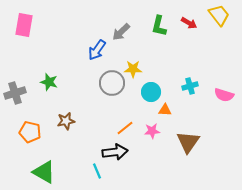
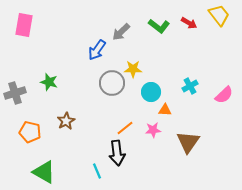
green L-shape: rotated 65 degrees counterclockwise
cyan cross: rotated 14 degrees counterclockwise
pink semicircle: rotated 60 degrees counterclockwise
brown star: rotated 18 degrees counterclockwise
pink star: moved 1 px right, 1 px up
black arrow: moved 2 px right, 1 px down; rotated 90 degrees clockwise
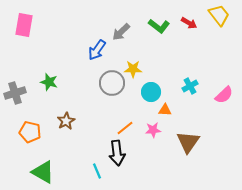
green triangle: moved 1 px left
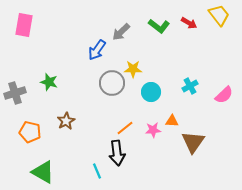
orange triangle: moved 7 px right, 11 px down
brown triangle: moved 5 px right
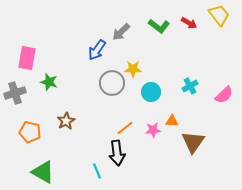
pink rectangle: moved 3 px right, 33 px down
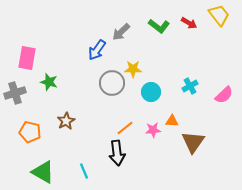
cyan line: moved 13 px left
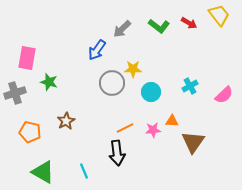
gray arrow: moved 1 px right, 3 px up
orange line: rotated 12 degrees clockwise
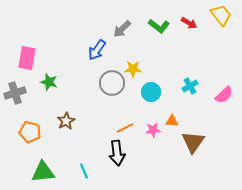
yellow trapezoid: moved 2 px right
green triangle: rotated 35 degrees counterclockwise
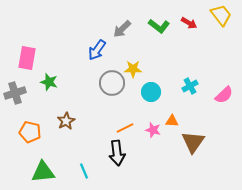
pink star: rotated 21 degrees clockwise
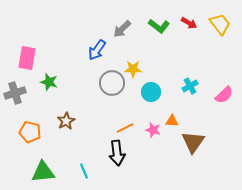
yellow trapezoid: moved 1 px left, 9 px down
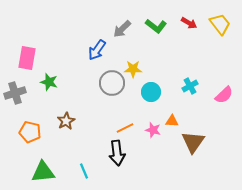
green L-shape: moved 3 px left
